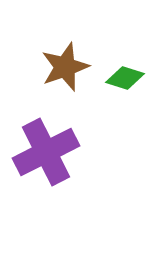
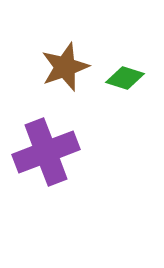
purple cross: rotated 6 degrees clockwise
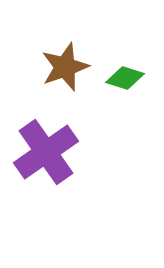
purple cross: rotated 14 degrees counterclockwise
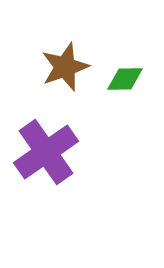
green diamond: moved 1 px down; rotated 18 degrees counterclockwise
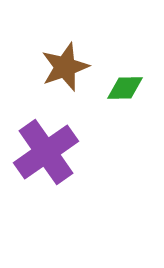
green diamond: moved 9 px down
